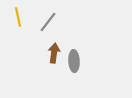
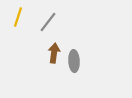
yellow line: rotated 30 degrees clockwise
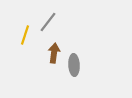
yellow line: moved 7 px right, 18 px down
gray ellipse: moved 4 px down
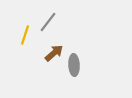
brown arrow: rotated 42 degrees clockwise
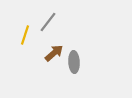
gray ellipse: moved 3 px up
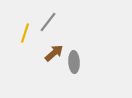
yellow line: moved 2 px up
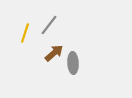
gray line: moved 1 px right, 3 px down
gray ellipse: moved 1 px left, 1 px down
